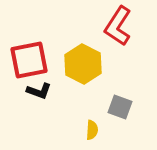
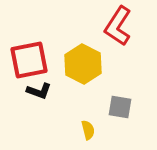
gray square: rotated 10 degrees counterclockwise
yellow semicircle: moved 4 px left; rotated 18 degrees counterclockwise
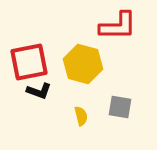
red L-shape: rotated 123 degrees counterclockwise
red square: moved 2 px down
yellow hexagon: rotated 12 degrees counterclockwise
yellow semicircle: moved 7 px left, 14 px up
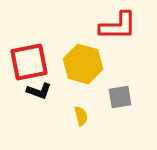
gray square: moved 10 px up; rotated 20 degrees counterclockwise
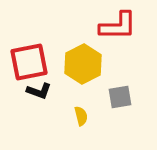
yellow hexagon: rotated 18 degrees clockwise
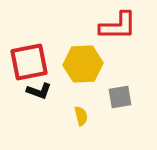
yellow hexagon: rotated 24 degrees clockwise
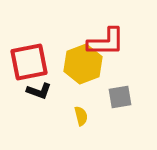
red L-shape: moved 12 px left, 16 px down
yellow hexagon: rotated 18 degrees counterclockwise
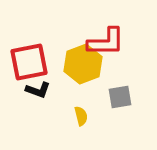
black L-shape: moved 1 px left, 1 px up
